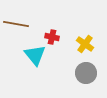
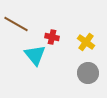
brown line: rotated 20 degrees clockwise
yellow cross: moved 1 px right, 2 px up
gray circle: moved 2 px right
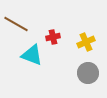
red cross: moved 1 px right; rotated 24 degrees counterclockwise
yellow cross: rotated 30 degrees clockwise
cyan triangle: moved 3 px left; rotated 30 degrees counterclockwise
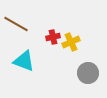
yellow cross: moved 15 px left
cyan triangle: moved 8 px left, 6 px down
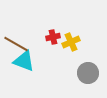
brown line: moved 20 px down
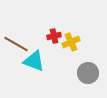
red cross: moved 1 px right, 1 px up
cyan triangle: moved 10 px right
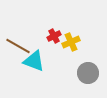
red cross: rotated 16 degrees counterclockwise
brown line: moved 2 px right, 2 px down
